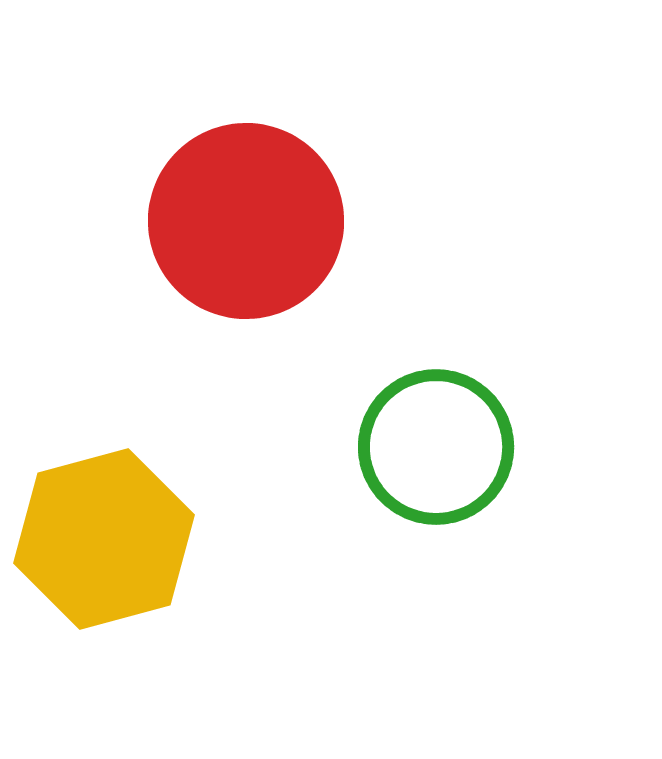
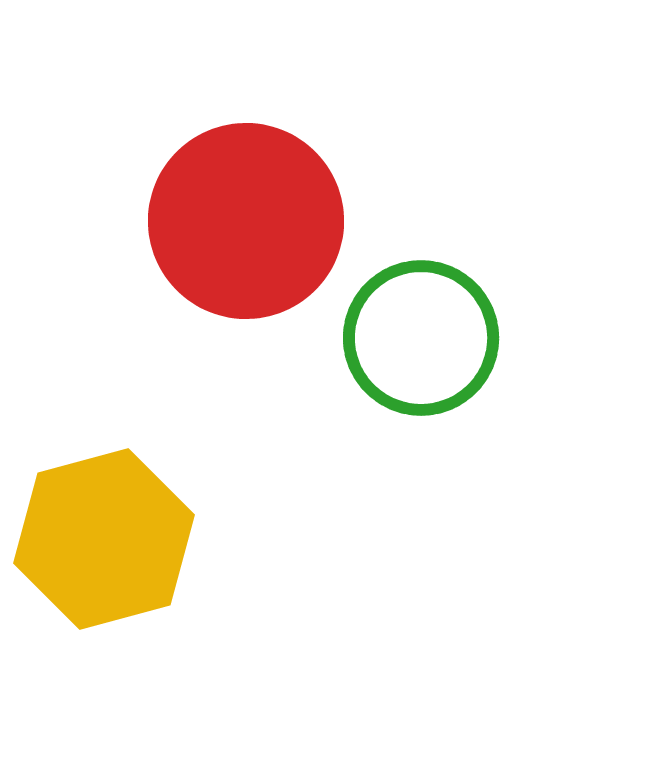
green circle: moved 15 px left, 109 px up
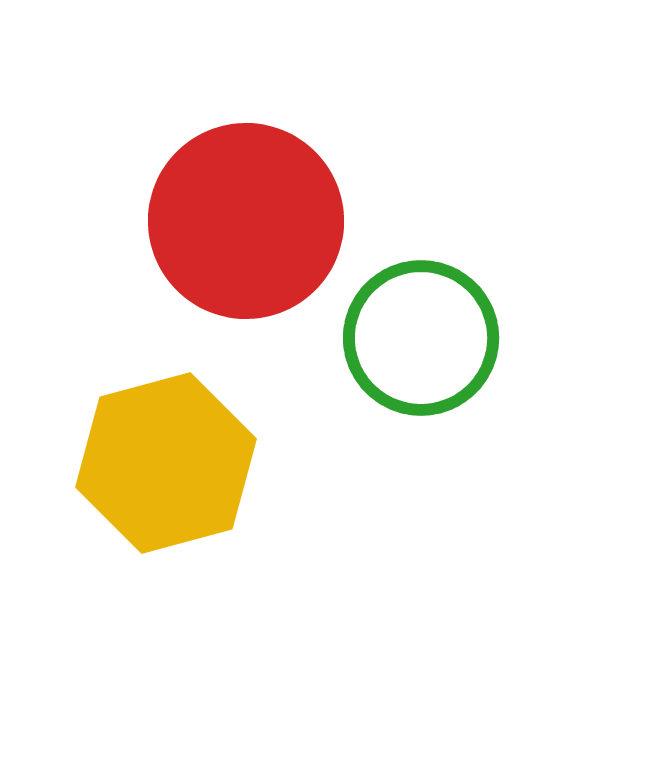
yellow hexagon: moved 62 px right, 76 px up
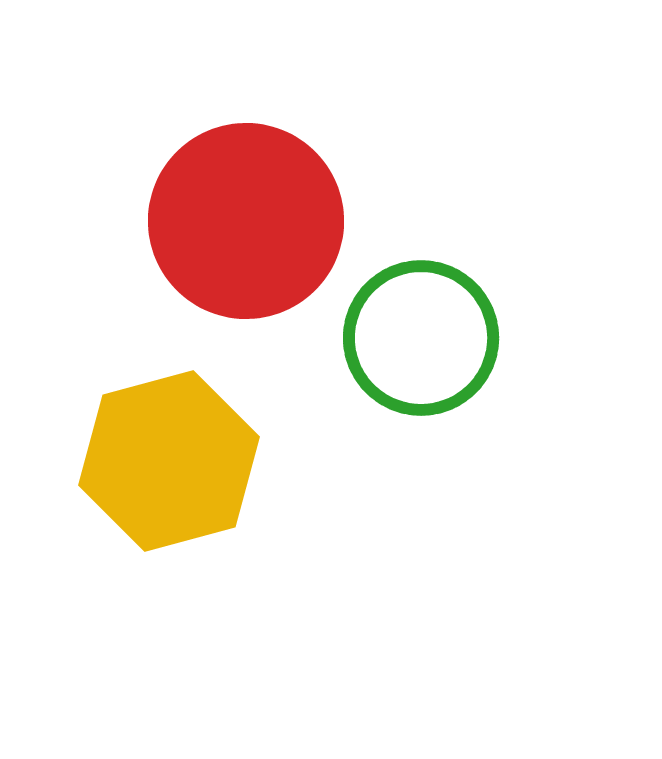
yellow hexagon: moved 3 px right, 2 px up
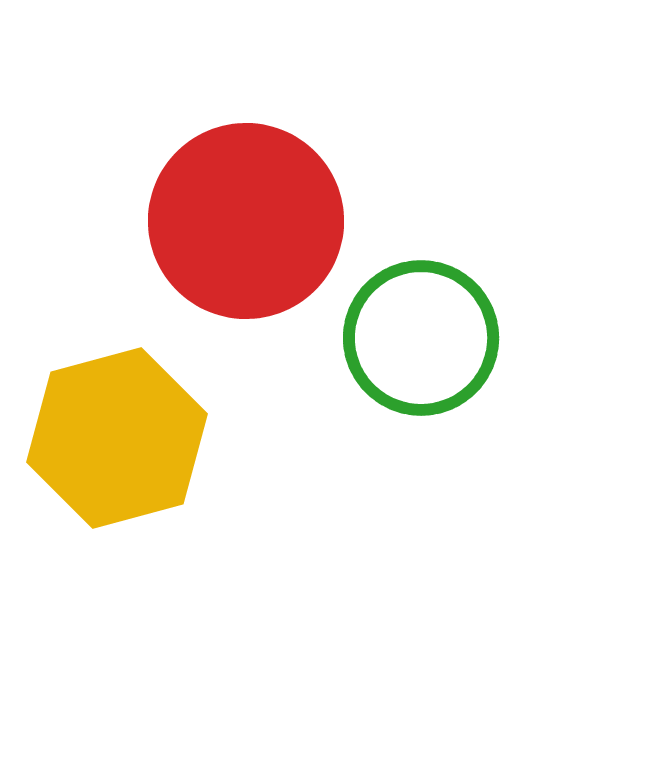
yellow hexagon: moved 52 px left, 23 px up
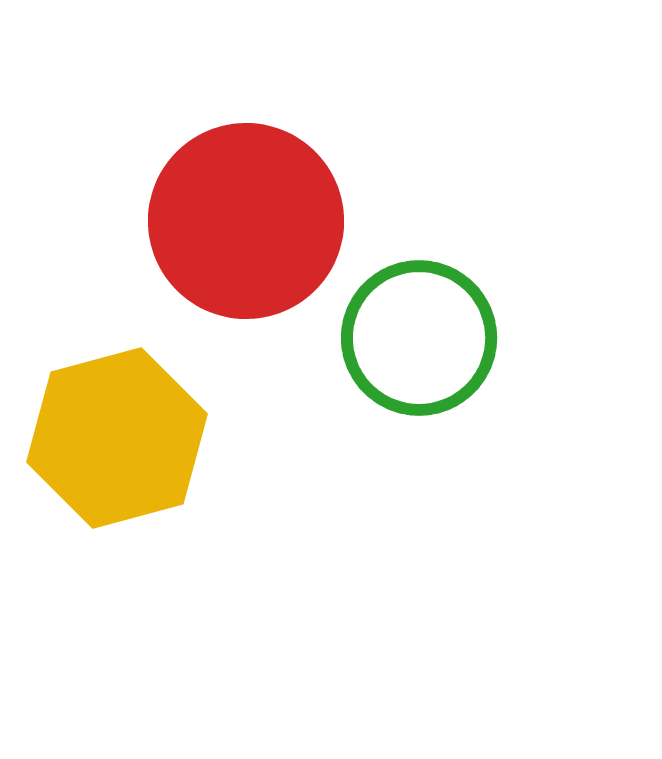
green circle: moved 2 px left
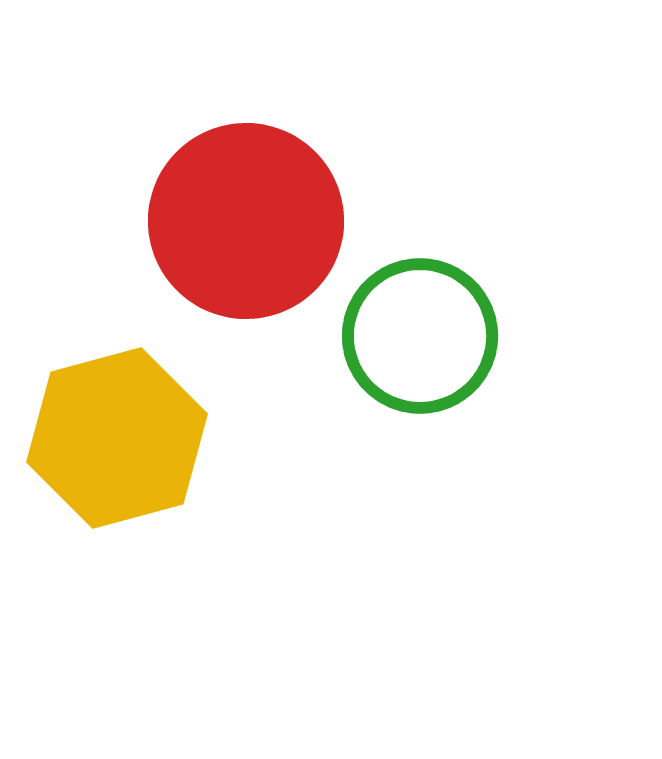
green circle: moved 1 px right, 2 px up
